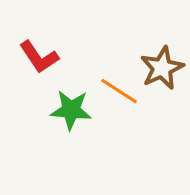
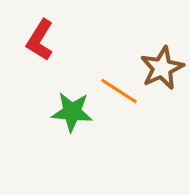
red L-shape: moved 1 px right, 17 px up; rotated 66 degrees clockwise
green star: moved 1 px right, 2 px down
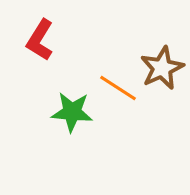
orange line: moved 1 px left, 3 px up
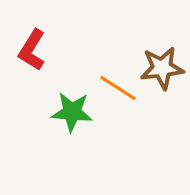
red L-shape: moved 8 px left, 10 px down
brown star: rotated 18 degrees clockwise
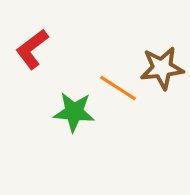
red L-shape: moved 1 px up; rotated 21 degrees clockwise
green star: moved 2 px right
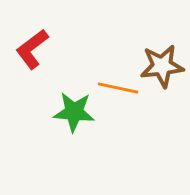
brown star: moved 2 px up
orange line: rotated 21 degrees counterclockwise
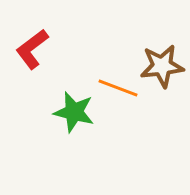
orange line: rotated 9 degrees clockwise
green star: rotated 9 degrees clockwise
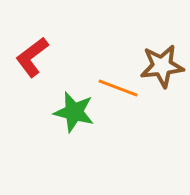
red L-shape: moved 8 px down
